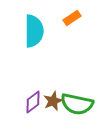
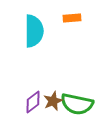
orange rectangle: rotated 30 degrees clockwise
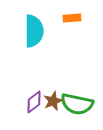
purple diamond: moved 1 px right
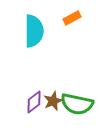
orange rectangle: rotated 24 degrees counterclockwise
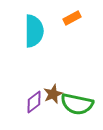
brown star: moved 7 px up
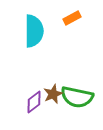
green semicircle: moved 7 px up
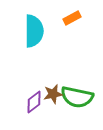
brown star: rotated 12 degrees clockwise
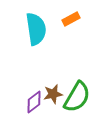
orange rectangle: moved 1 px left, 1 px down
cyan semicircle: moved 2 px right, 2 px up; rotated 8 degrees counterclockwise
green semicircle: rotated 72 degrees counterclockwise
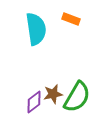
orange rectangle: rotated 48 degrees clockwise
